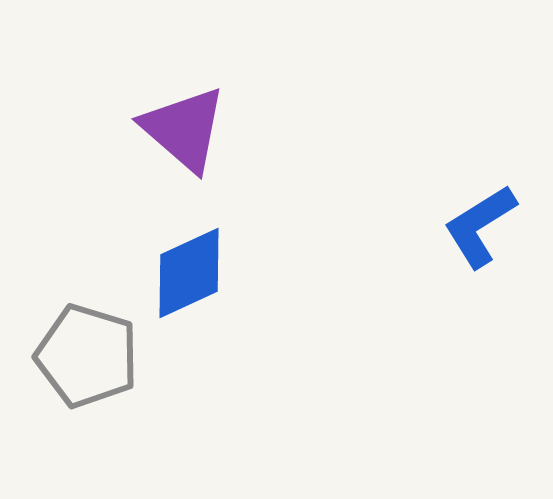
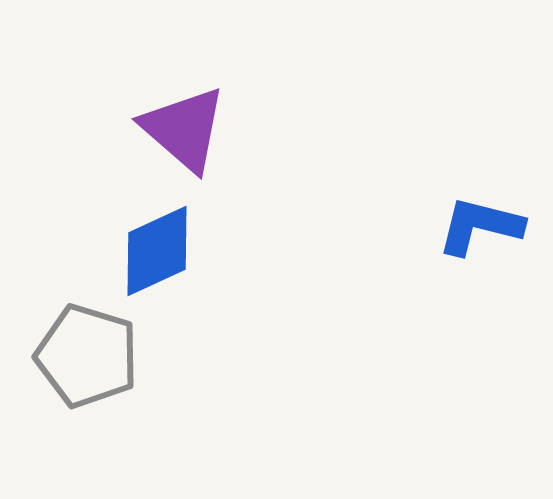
blue L-shape: rotated 46 degrees clockwise
blue diamond: moved 32 px left, 22 px up
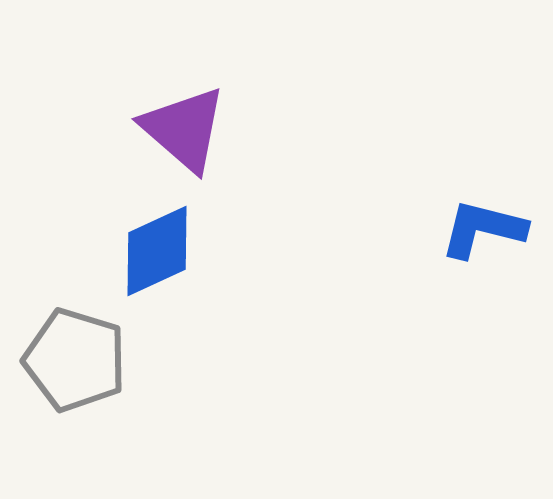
blue L-shape: moved 3 px right, 3 px down
gray pentagon: moved 12 px left, 4 px down
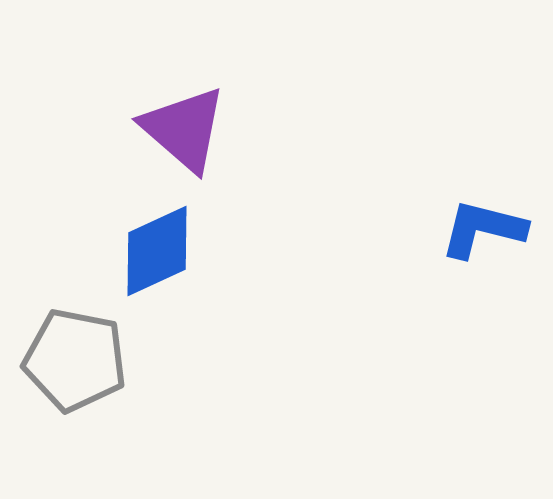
gray pentagon: rotated 6 degrees counterclockwise
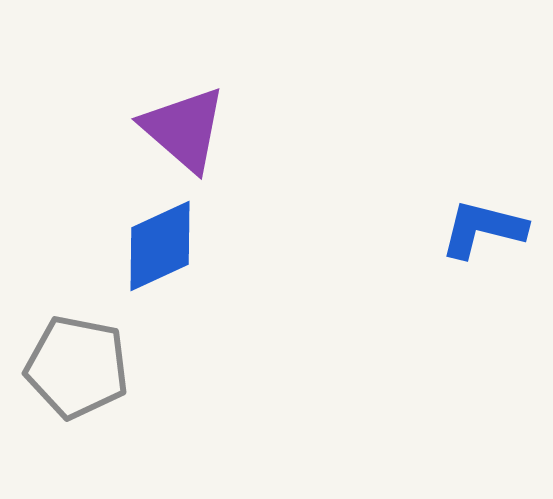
blue diamond: moved 3 px right, 5 px up
gray pentagon: moved 2 px right, 7 px down
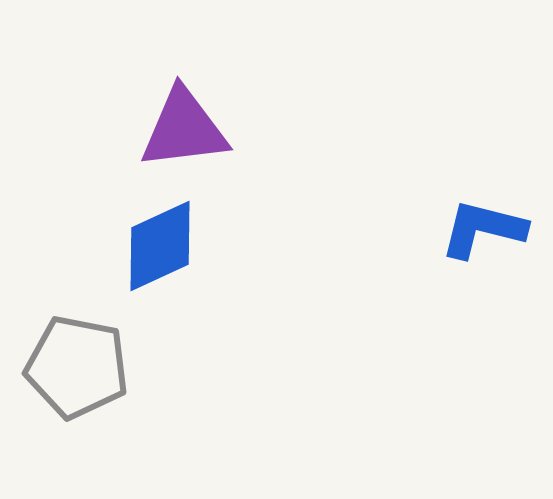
purple triangle: rotated 48 degrees counterclockwise
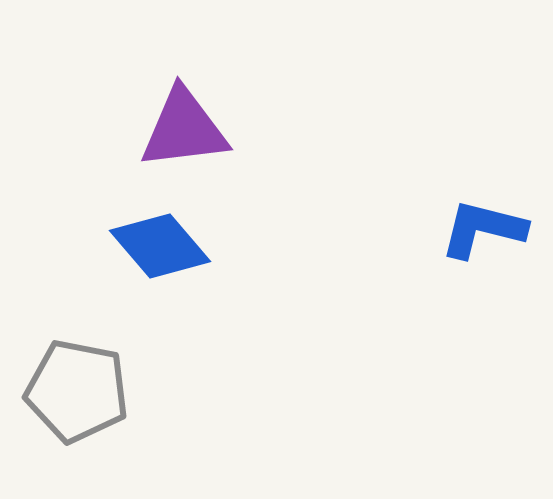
blue diamond: rotated 74 degrees clockwise
gray pentagon: moved 24 px down
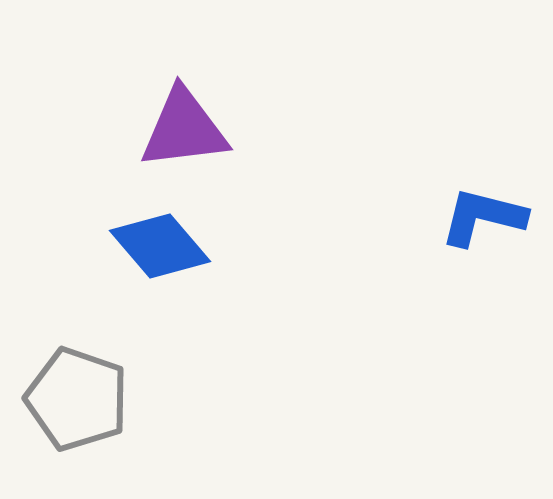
blue L-shape: moved 12 px up
gray pentagon: moved 8 px down; rotated 8 degrees clockwise
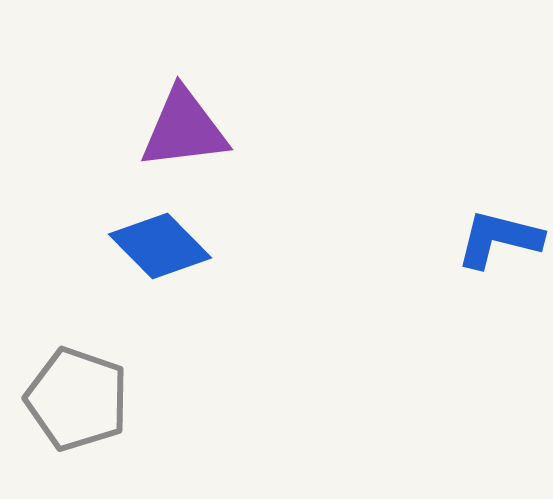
blue L-shape: moved 16 px right, 22 px down
blue diamond: rotated 4 degrees counterclockwise
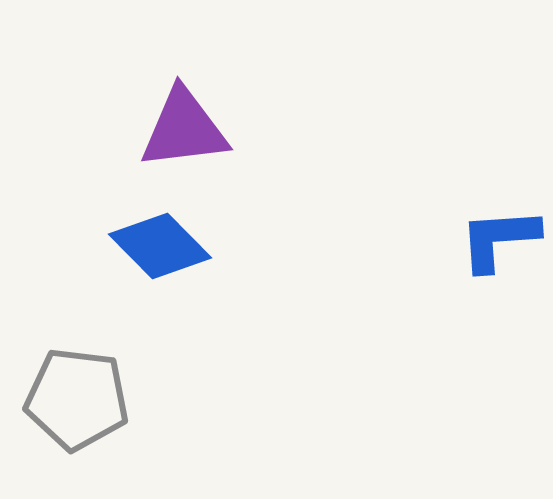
blue L-shape: rotated 18 degrees counterclockwise
gray pentagon: rotated 12 degrees counterclockwise
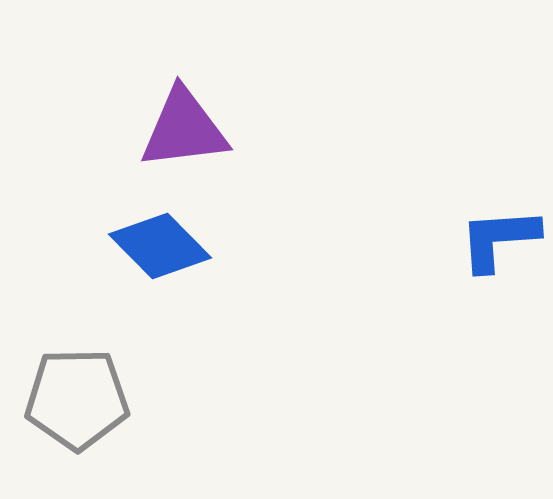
gray pentagon: rotated 8 degrees counterclockwise
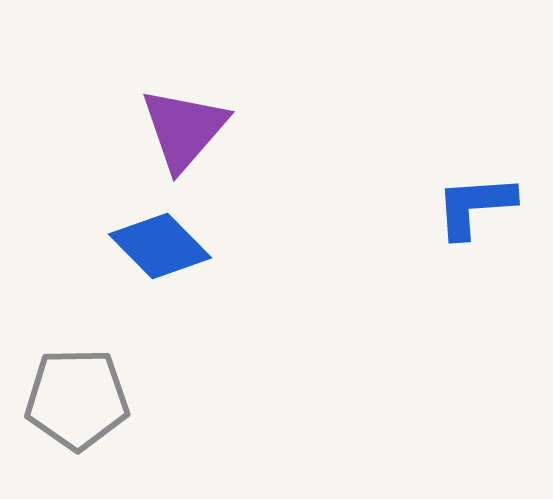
purple triangle: rotated 42 degrees counterclockwise
blue L-shape: moved 24 px left, 33 px up
